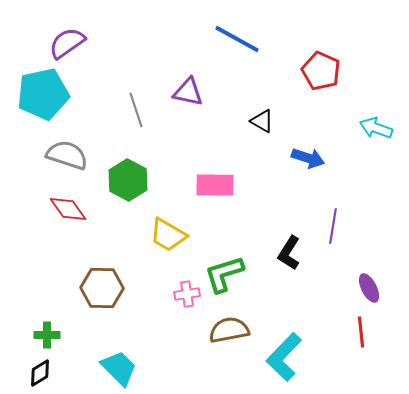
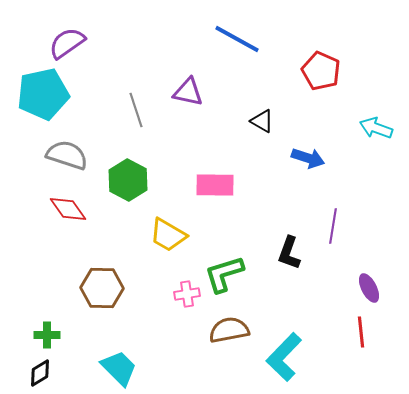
black L-shape: rotated 12 degrees counterclockwise
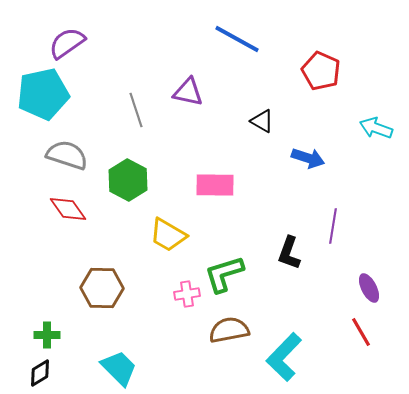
red line: rotated 24 degrees counterclockwise
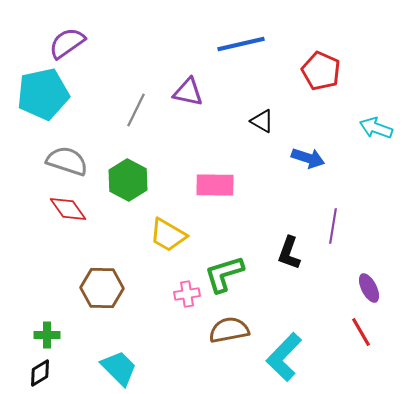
blue line: moved 4 px right, 5 px down; rotated 42 degrees counterclockwise
gray line: rotated 44 degrees clockwise
gray semicircle: moved 6 px down
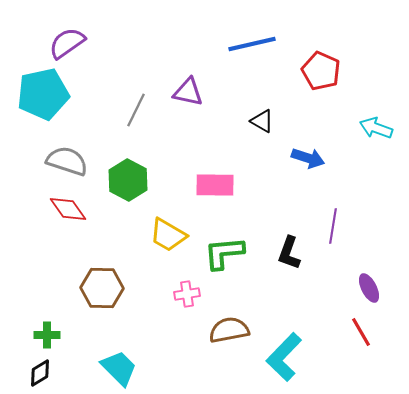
blue line: moved 11 px right
green L-shape: moved 21 px up; rotated 12 degrees clockwise
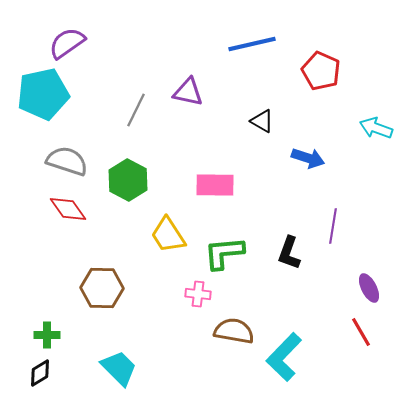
yellow trapezoid: rotated 27 degrees clockwise
pink cross: moved 11 px right; rotated 15 degrees clockwise
brown semicircle: moved 5 px right, 1 px down; rotated 21 degrees clockwise
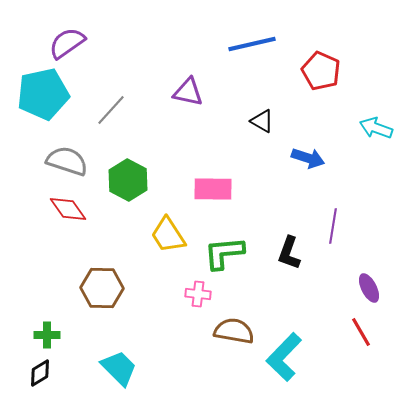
gray line: moved 25 px left; rotated 16 degrees clockwise
pink rectangle: moved 2 px left, 4 px down
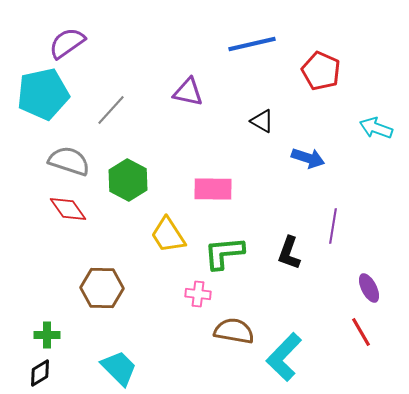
gray semicircle: moved 2 px right
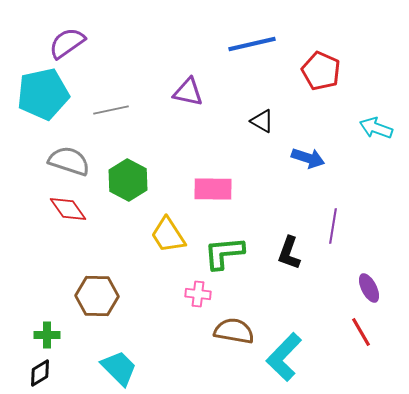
gray line: rotated 36 degrees clockwise
brown hexagon: moved 5 px left, 8 px down
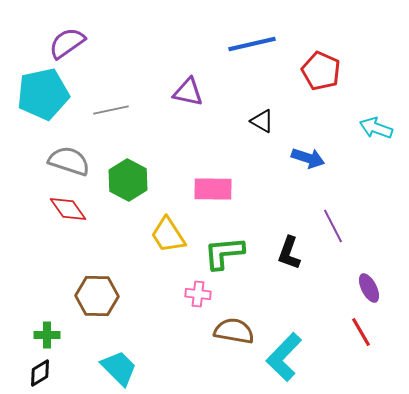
purple line: rotated 36 degrees counterclockwise
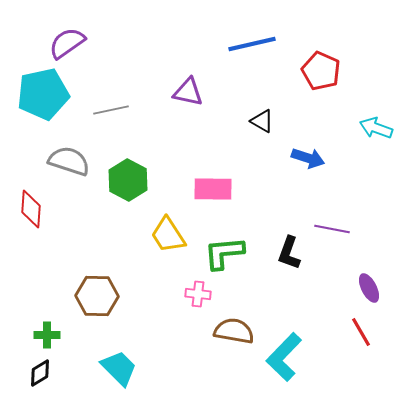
red diamond: moved 37 px left; rotated 39 degrees clockwise
purple line: moved 1 px left, 3 px down; rotated 52 degrees counterclockwise
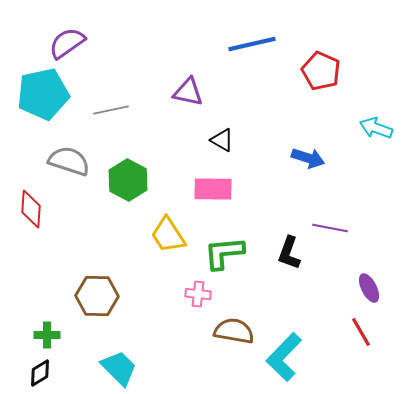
black triangle: moved 40 px left, 19 px down
purple line: moved 2 px left, 1 px up
